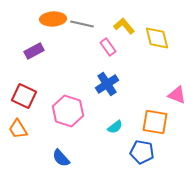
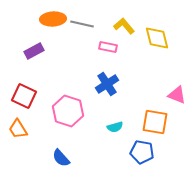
pink rectangle: rotated 42 degrees counterclockwise
cyan semicircle: rotated 21 degrees clockwise
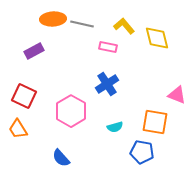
pink hexagon: moved 3 px right; rotated 12 degrees clockwise
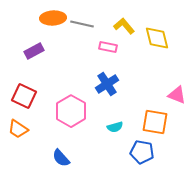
orange ellipse: moved 1 px up
orange trapezoid: rotated 25 degrees counterclockwise
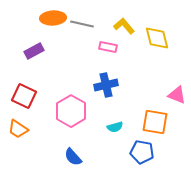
blue cross: moved 1 px left, 1 px down; rotated 20 degrees clockwise
blue semicircle: moved 12 px right, 1 px up
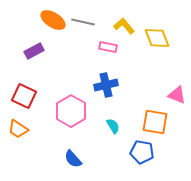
orange ellipse: moved 2 px down; rotated 35 degrees clockwise
gray line: moved 1 px right, 2 px up
yellow diamond: rotated 8 degrees counterclockwise
cyan semicircle: moved 2 px left, 1 px up; rotated 105 degrees counterclockwise
blue semicircle: moved 2 px down
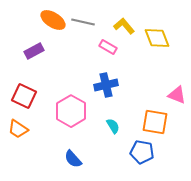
pink rectangle: rotated 18 degrees clockwise
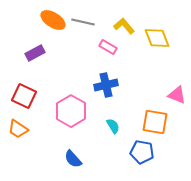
purple rectangle: moved 1 px right, 2 px down
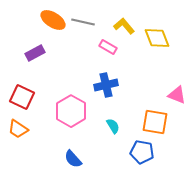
red square: moved 2 px left, 1 px down
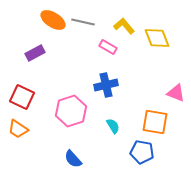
pink triangle: moved 1 px left, 2 px up
pink hexagon: rotated 12 degrees clockwise
